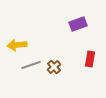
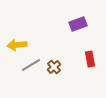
red rectangle: rotated 21 degrees counterclockwise
gray line: rotated 12 degrees counterclockwise
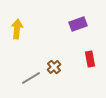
yellow arrow: moved 16 px up; rotated 102 degrees clockwise
gray line: moved 13 px down
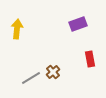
brown cross: moved 1 px left, 5 px down
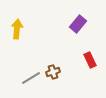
purple rectangle: rotated 30 degrees counterclockwise
red rectangle: moved 1 px down; rotated 14 degrees counterclockwise
brown cross: rotated 24 degrees clockwise
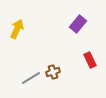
yellow arrow: rotated 18 degrees clockwise
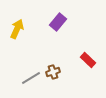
purple rectangle: moved 20 px left, 2 px up
red rectangle: moved 2 px left; rotated 21 degrees counterclockwise
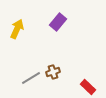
red rectangle: moved 27 px down
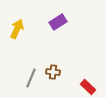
purple rectangle: rotated 18 degrees clockwise
brown cross: rotated 24 degrees clockwise
gray line: rotated 36 degrees counterclockwise
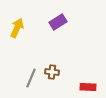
yellow arrow: moved 1 px up
brown cross: moved 1 px left
red rectangle: rotated 42 degrees counterclockwise
